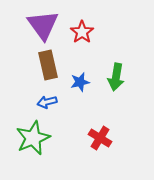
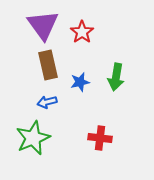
red cross: rotated 25 degrees counterclockwise
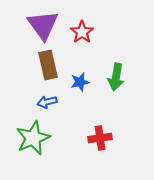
red cross: rotated 15 degrees counterclockwise
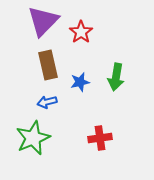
purple triangle: moved 4 px up; rotated 20 degrees clockwise
red star: moved 1 px left
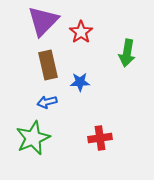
green arrow: moved 11 px right, 24 px up
blue star: rotated 12 degrees clockwise
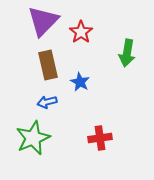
blue star: rotated 30 degrees clockwise
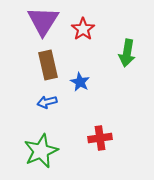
purple triangle: rotated 12 degrees counterclockwise
red star: moved 2 px right, 3 px up
green star: moved 8 px right, 13 px down
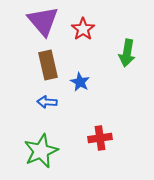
purple triangle: rotated 12 degrees counterclockwise
blue arrow: rotated 18 degrees clockwise
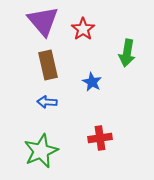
blue star: moved 12 px right
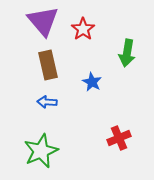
red cross: moved 19 px right; rotated 15 degrees counterclockwise
